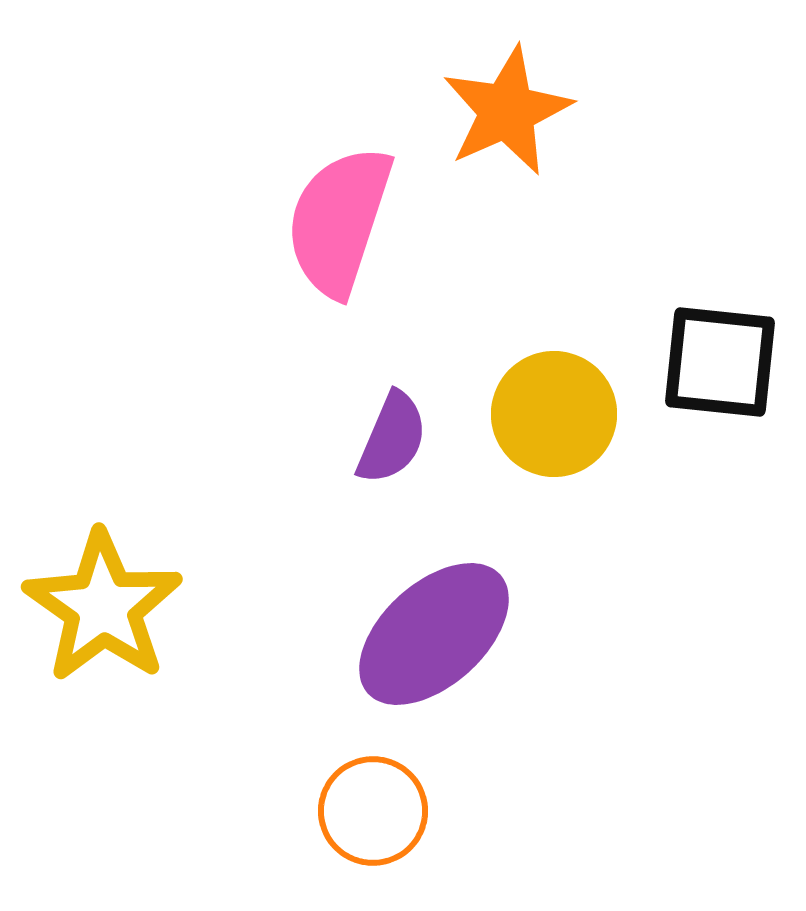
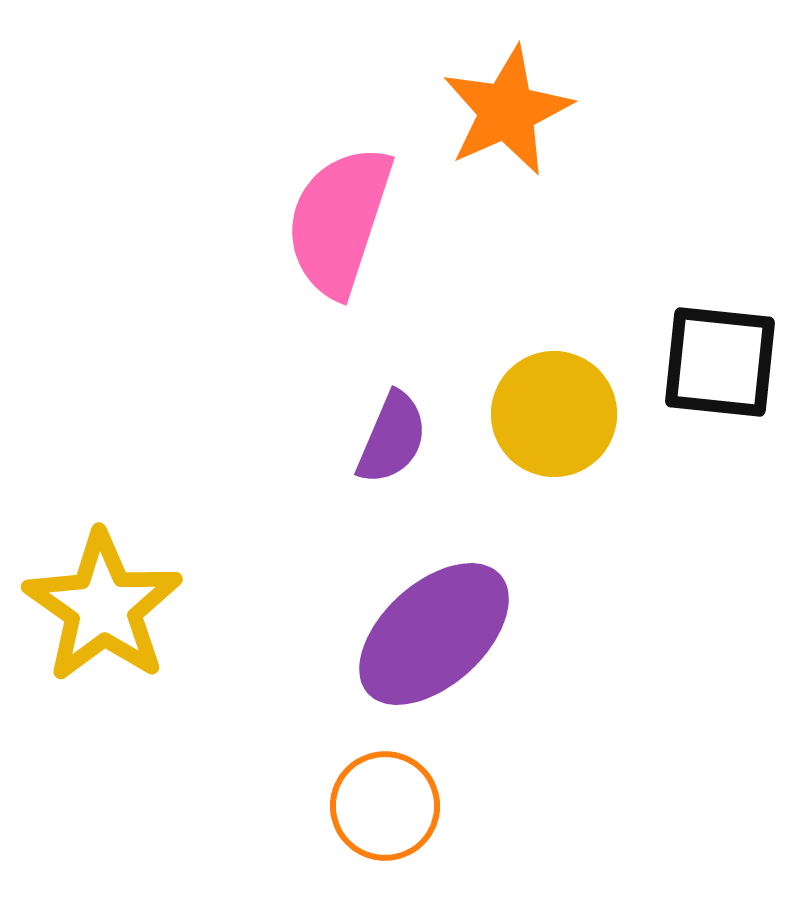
orange circle: moved 12 px right, 5 px up
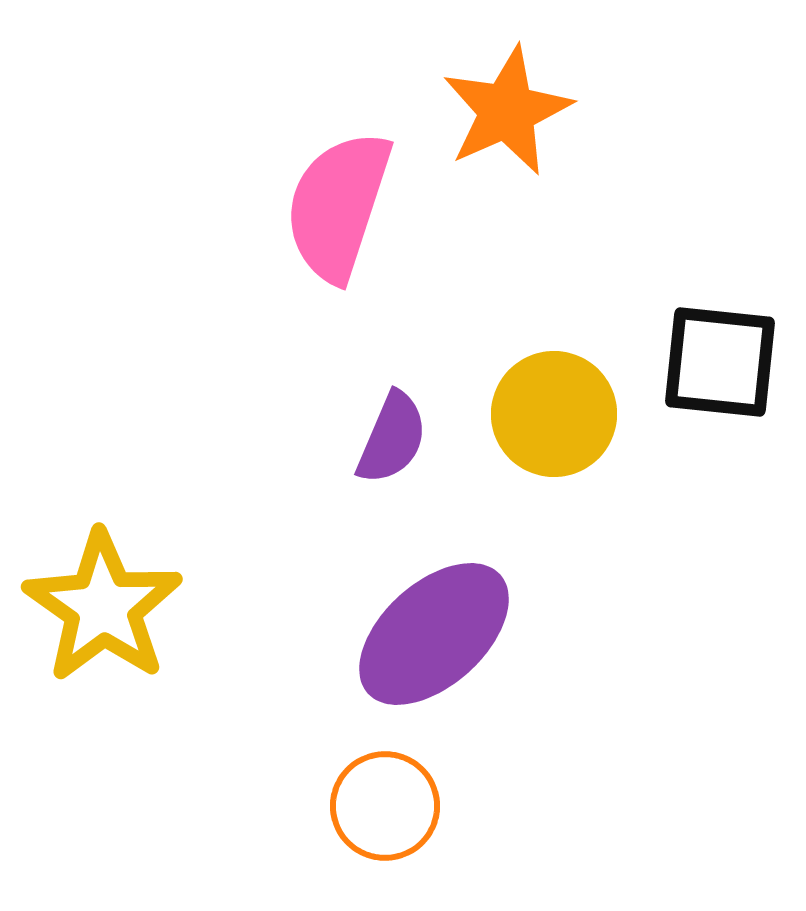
pink semicircle: moved 1 px left, 15 px up
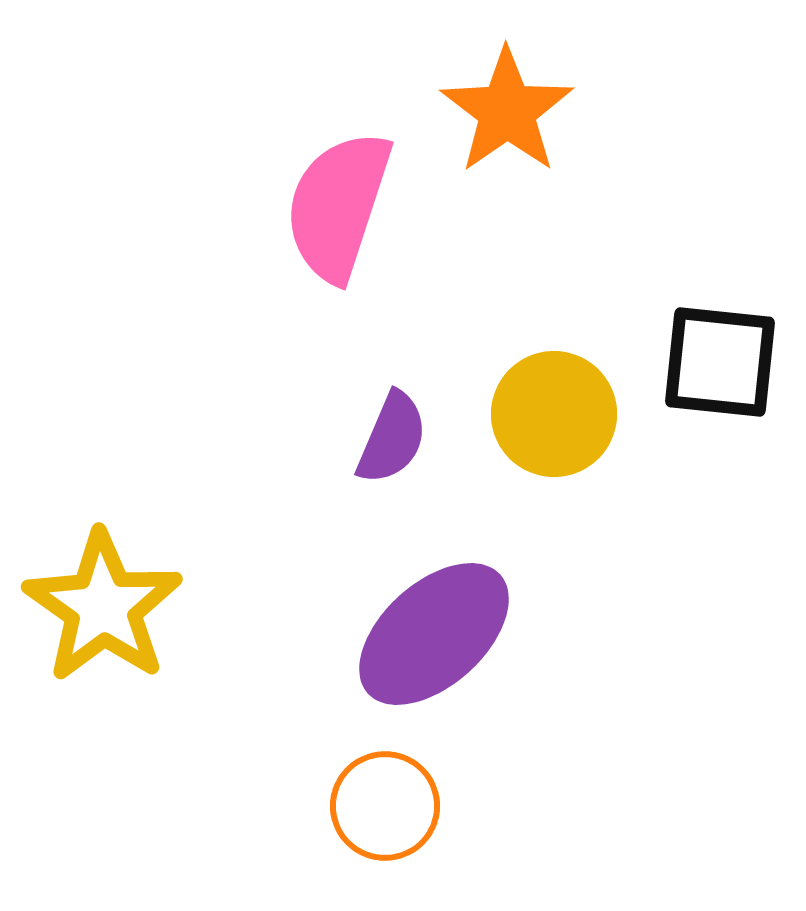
orange star: rotated 11 degrees counterclockwise
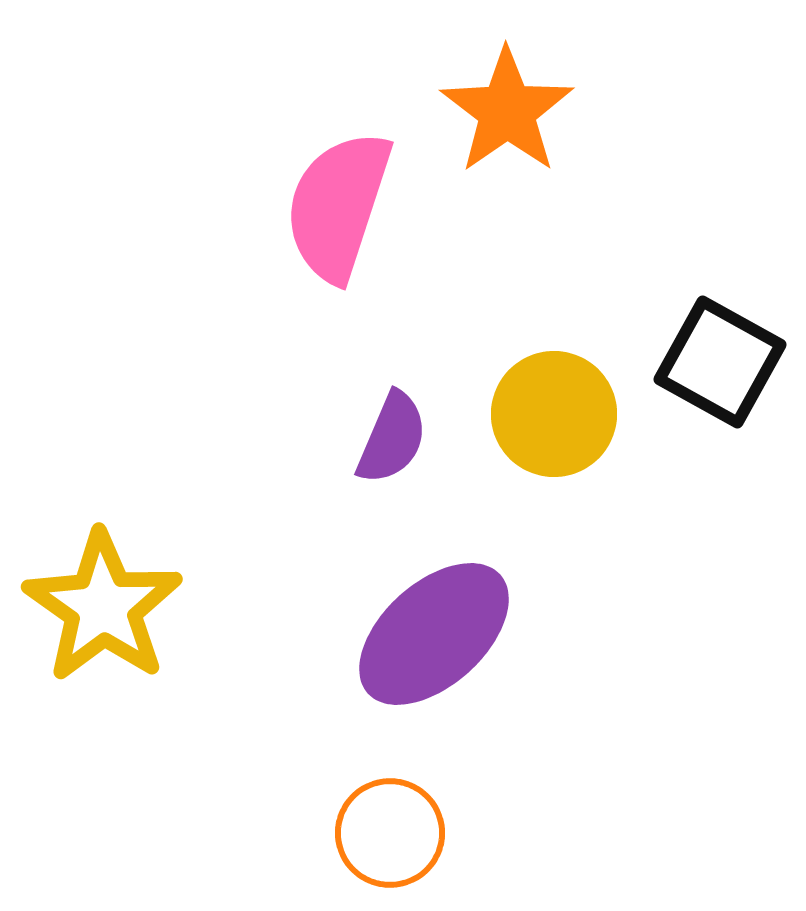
black square: rotated 23 degrees clockwise
orange circle: moved 5 px right, 27 px down
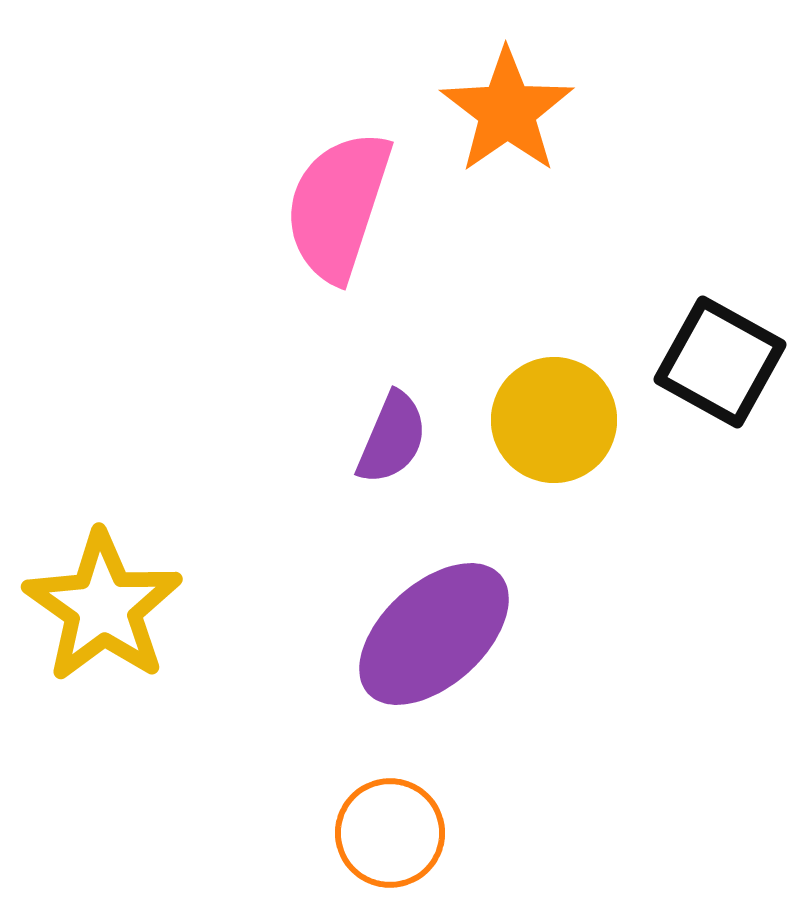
yellow circle: moved 6 px down
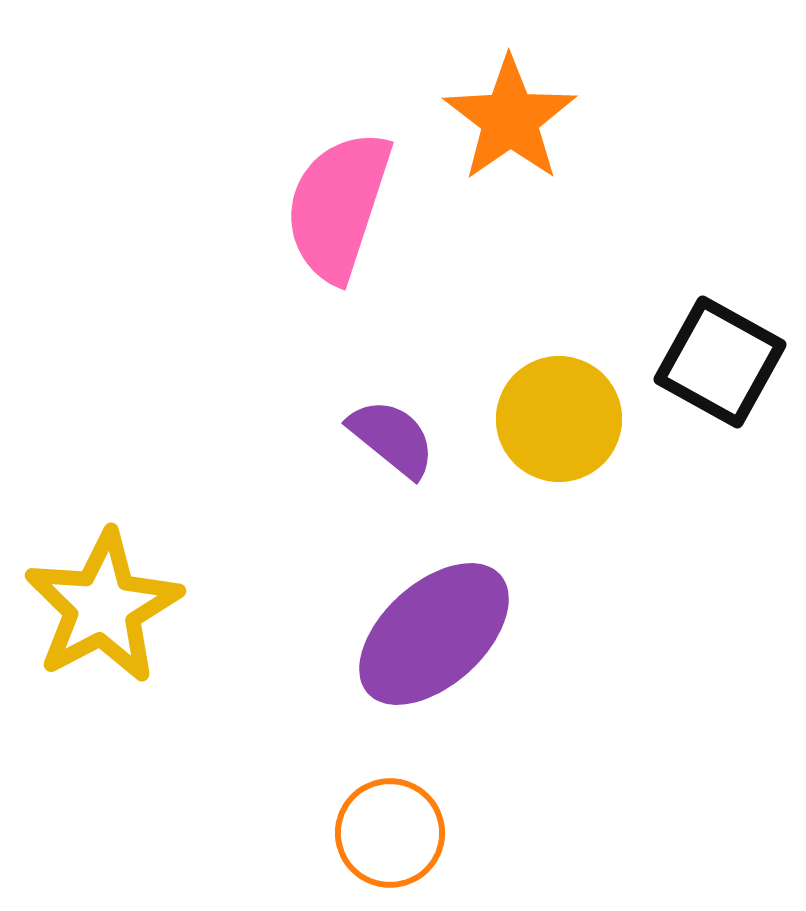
orange star: moved 3 px right, 8 px down
yellow circle: moved 5 px right, 1 px up
purple semicircle: rotated 74 degrees counterclockwise
yellow star: rotated 9 degrees clockwise
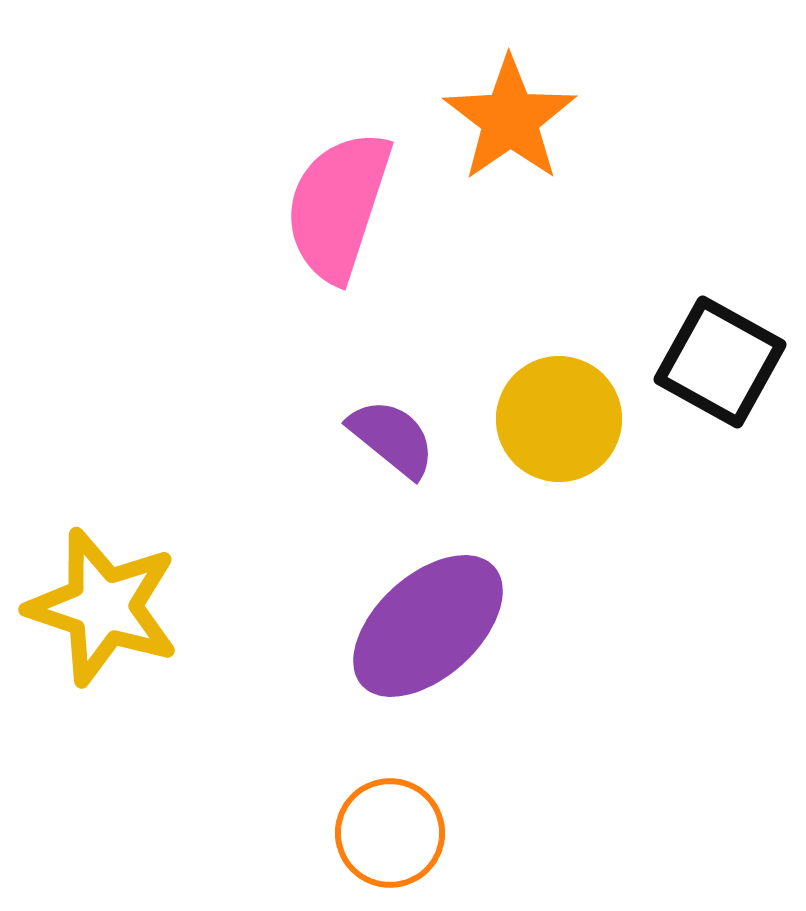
yellow star: rotated 26 degrees counterclockwise
purple ellipse: moved 6 px left, 8 px up
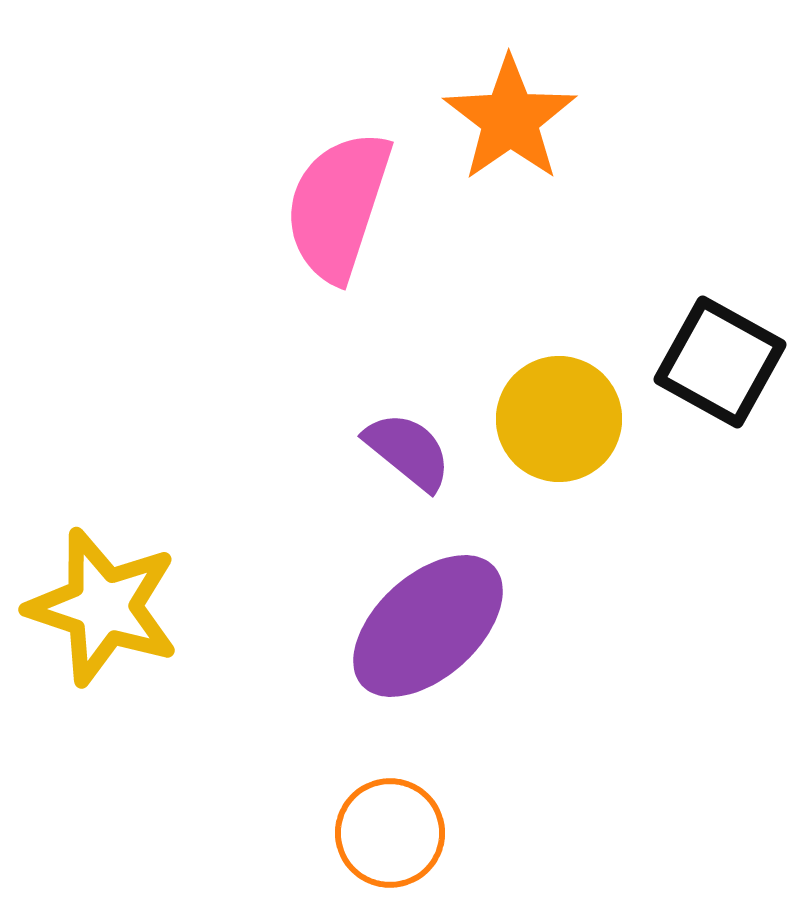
purple semicircle: moved 16 px right, 13 px down
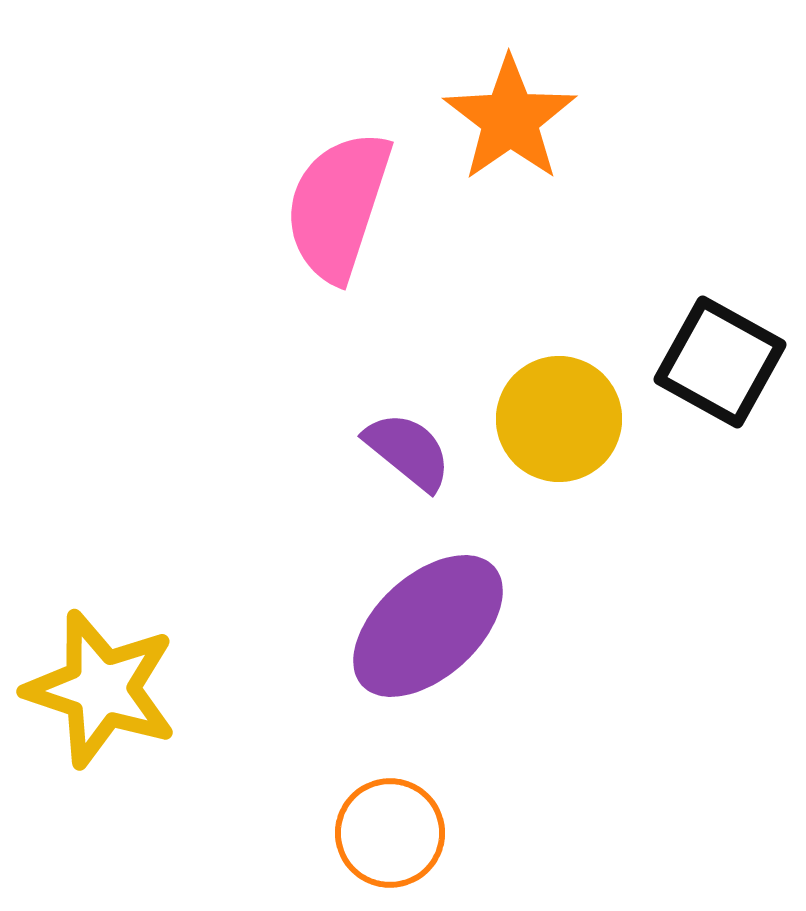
yellow star: moved 2 px left, 82 px down
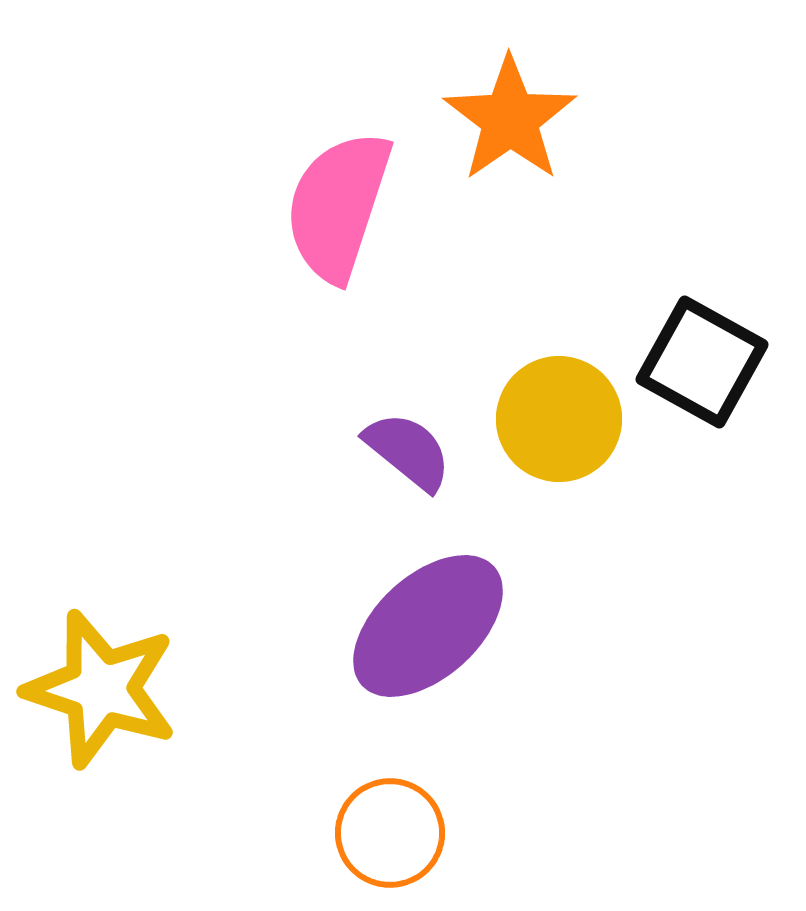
black square: moved 18 px left
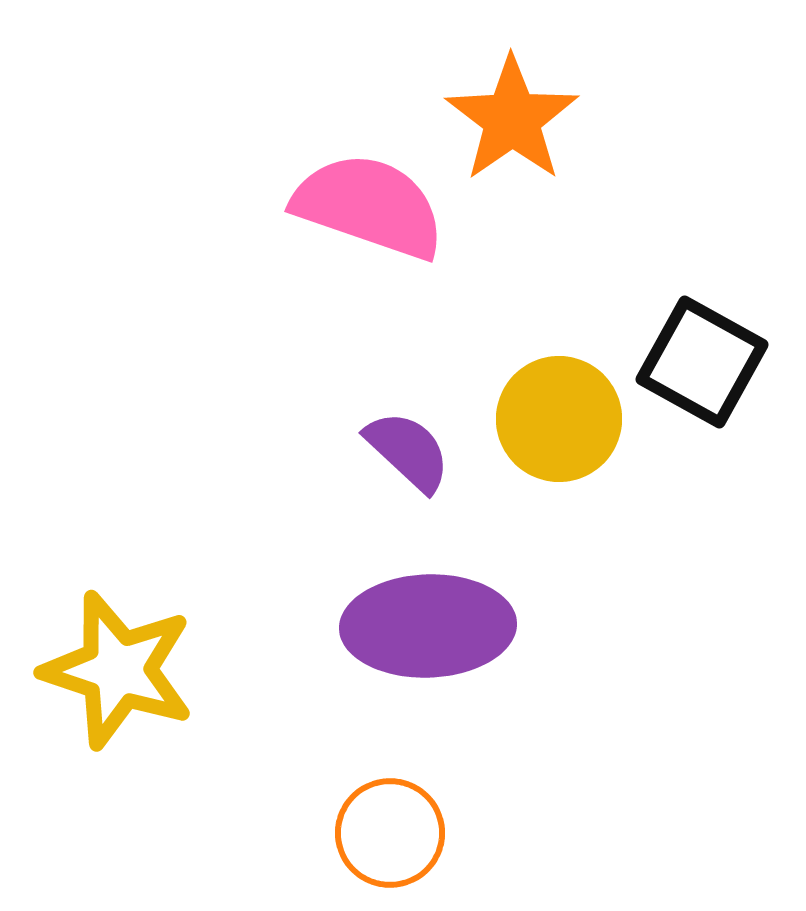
orange star: moved 2 px right
pink semicircle: moved 31 px right; rotated 91 degrees clockwise
purple semicircle: rotated 4 degrees clockwise
purple ellipse: rotated 40 degrees clockwise
yellow star: moved 17 px right, 19 px up
